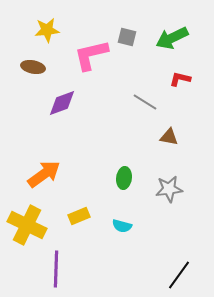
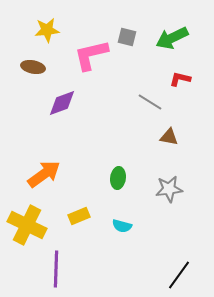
gray line: moved 5 px right
green ellipse: moved 6 px left
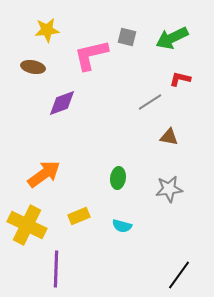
gray line: rotated 65 degrees counterclockwise
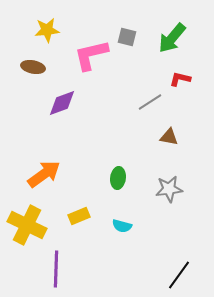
green arrow: rotated 24 degrees counterclockwise
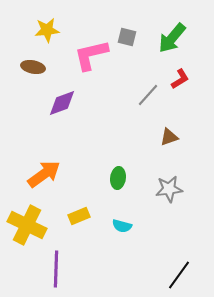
red L-shape: rotated 135 degrees clockwise
gray line: moved 2 px left, 7 px up; rotated 15 degrees counterclockwise
brown triangle: rotated 30 degrees counterclockwise
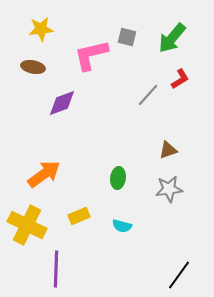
yellow star: moved 6 px left, 1 px up
brown triangle: moved 1 px left, 13 px down
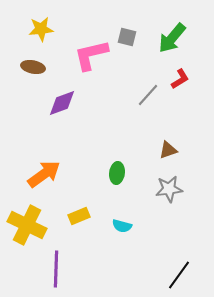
green ellipse: moved 1 px left, 5 px up
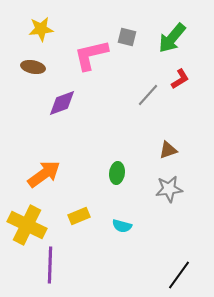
purple line: moved 6 px left, 4 px up
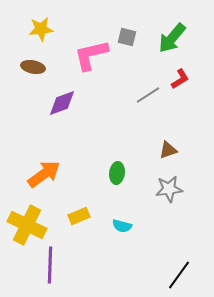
gray line: rotated 15 degrees clockwise
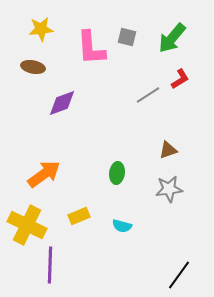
pink L-shape: moved 7 px up; rotated 81 degrees counterclockwise
